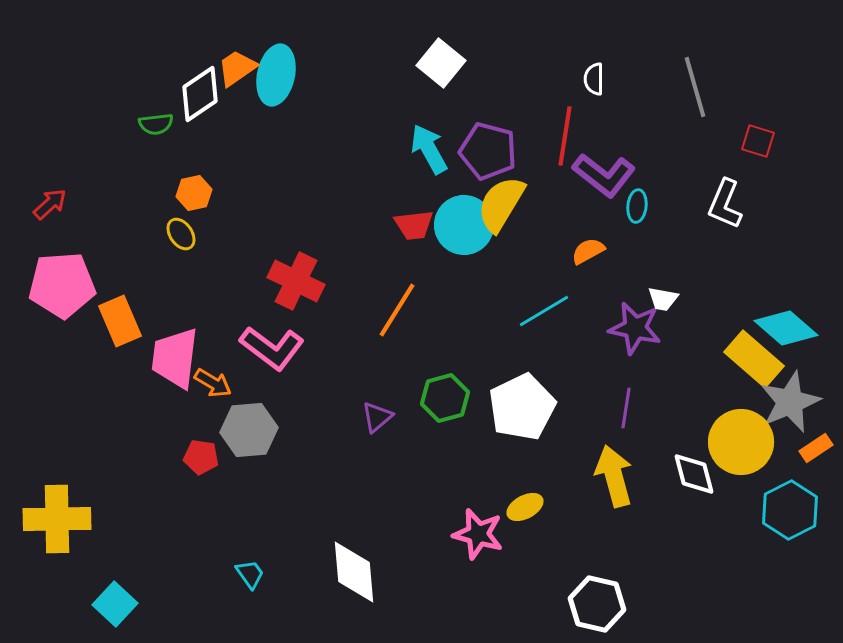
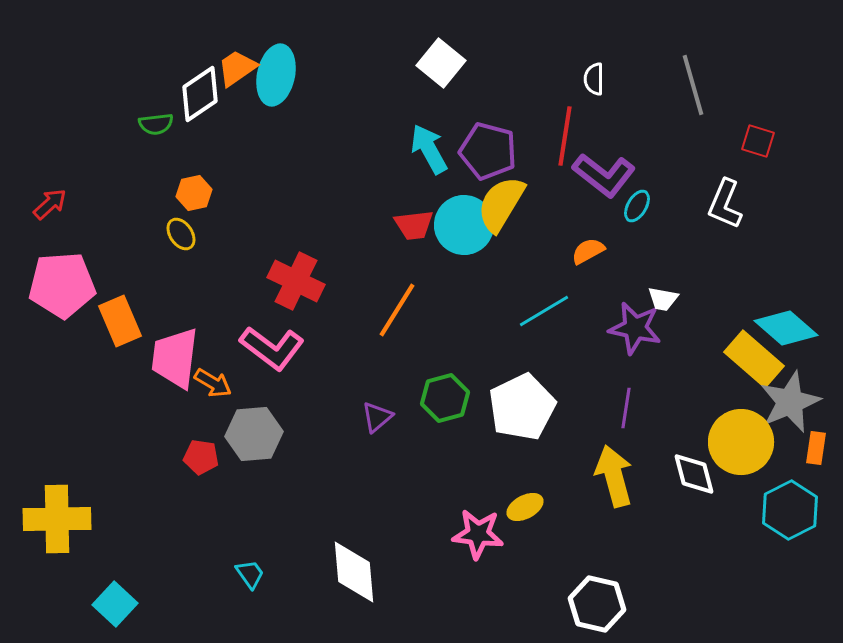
gray line at (695, 87): moved 2 px left, 2 px up
cyan ellipse at (637, 206): rotated 24 degrees clockwise
gray hexagon at (249, 430): moved 5 px right, 4 px down
orange rectangle at (816, 448): rotated 48 degrees counterclockwise
pink star at (478, 534): rotated 9 degrees counterclockwise
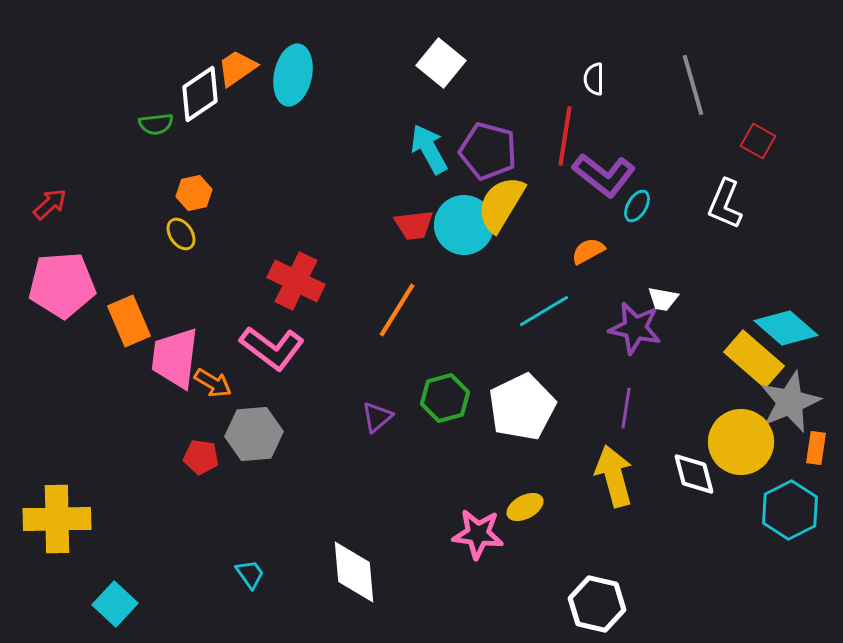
cyan ellipse at (276, 75): moved 17 px right
red square at (758, 141): rotated 12 degrees clockwise
orange rectangle at (120, 321): moved 9 px right
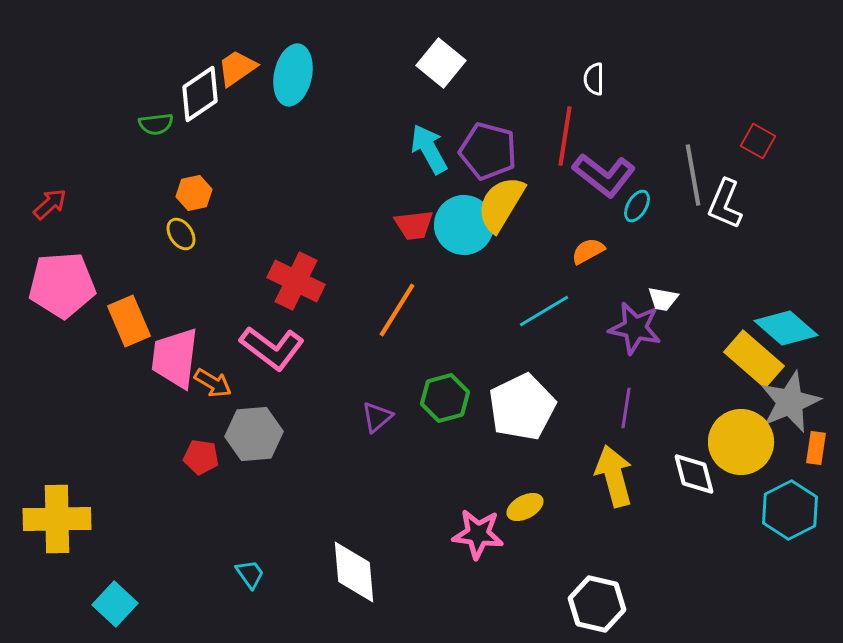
gray line at (693, 85): moved 90 px down; rotated 6 degrees clockwise
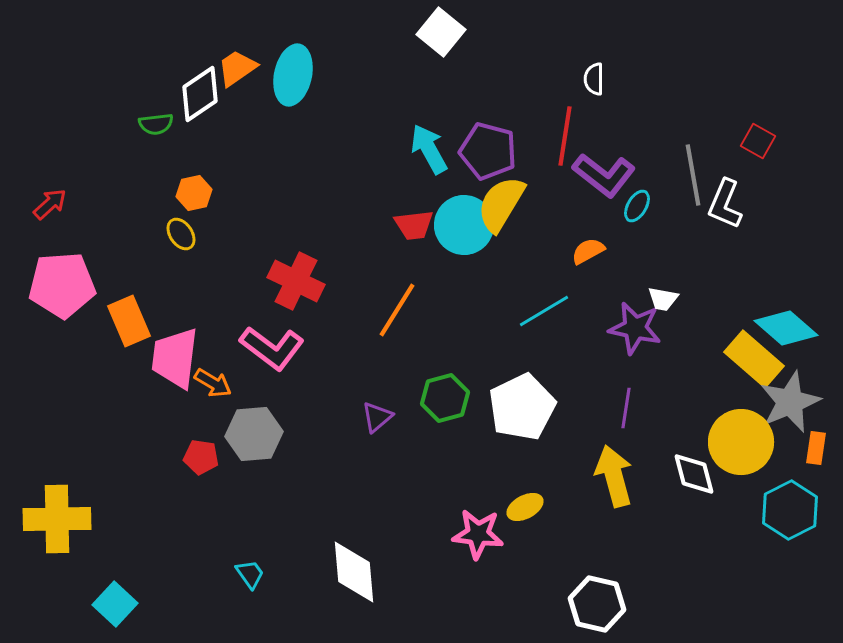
white square at (441, 63): moved 31 px up
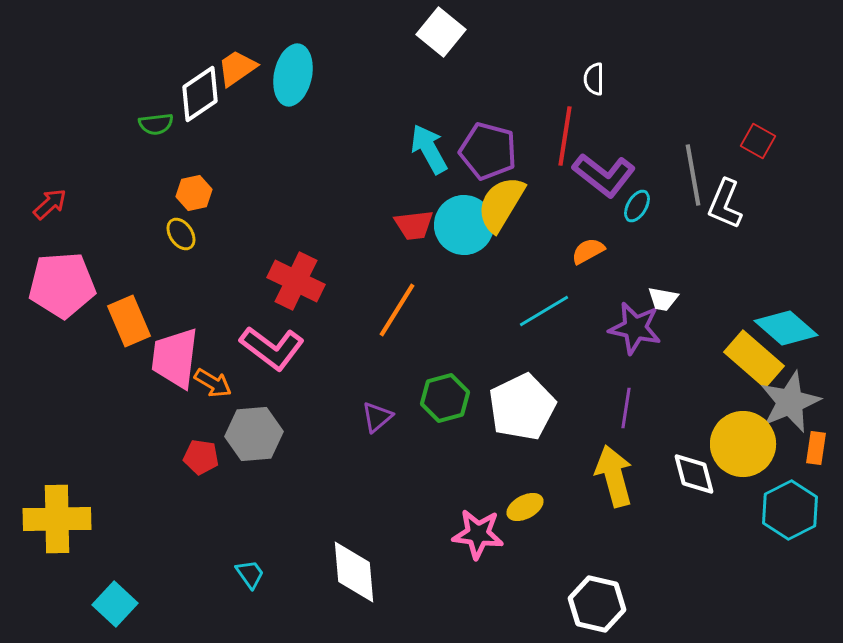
yellow circle at (741, 442): moved 2 px right, 2 px down
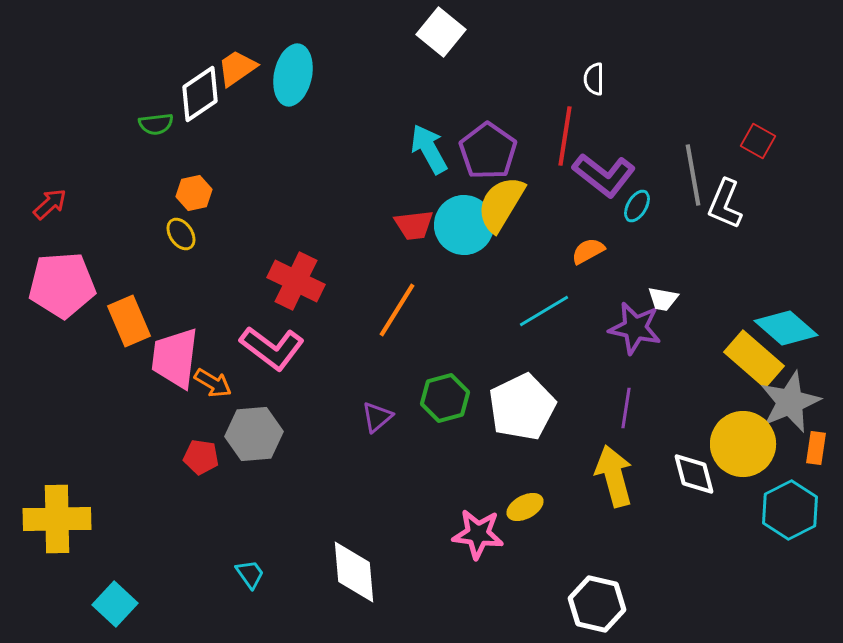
purple pentagon at (488, 151): rotated 20 degrees clockwise
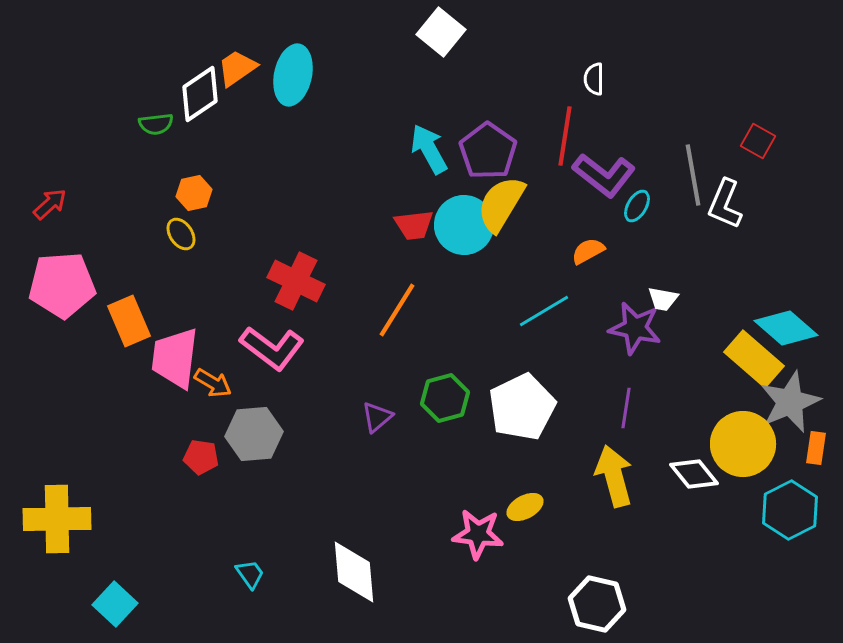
white diamond at (694, 474): rotated 24 degrees counterclockwise
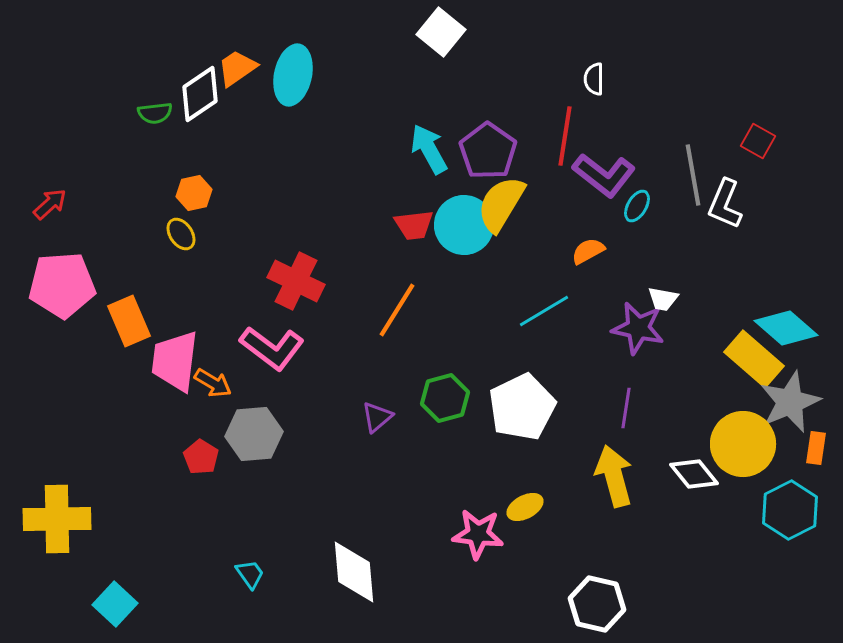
green semicircle at (156, 124): moved 1 px left, 11 px up
purple star at (635, 328): moved 3 px right
pink trapezoid at (175, 358): moved 3 px down
red pentagon at (201, 457): rotated 24 degrees clockwise
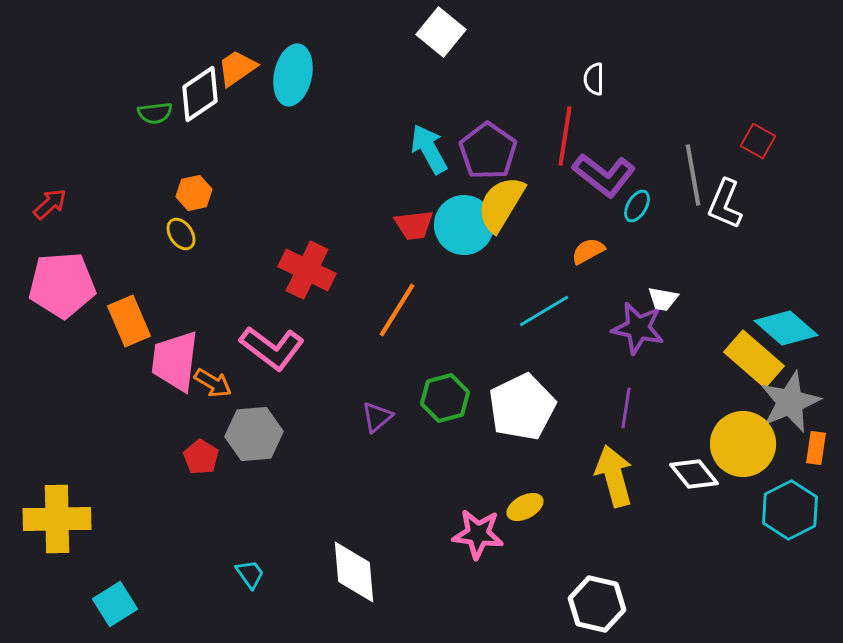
red cross at (296, 281): moved 11 px right, 11 px up
cyan square at (115, 604): rotated 15 degrees clockwise
